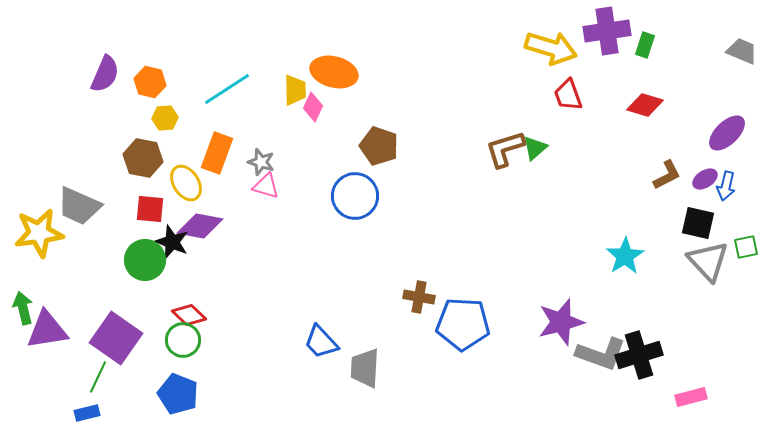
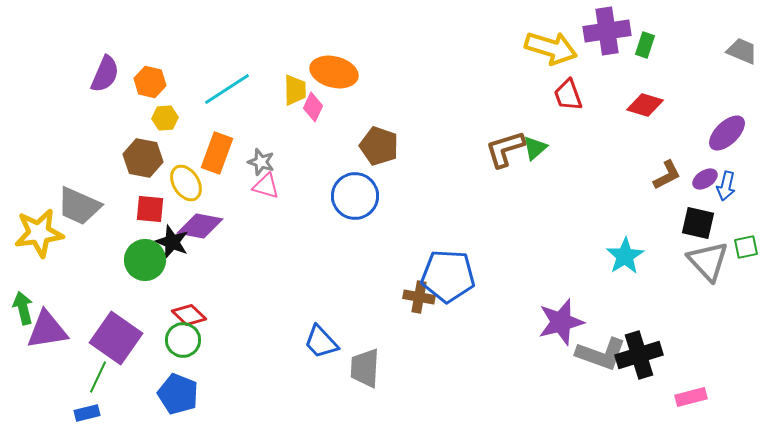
blue pentagon at (463, 324): moved 15 px left, 48 px up
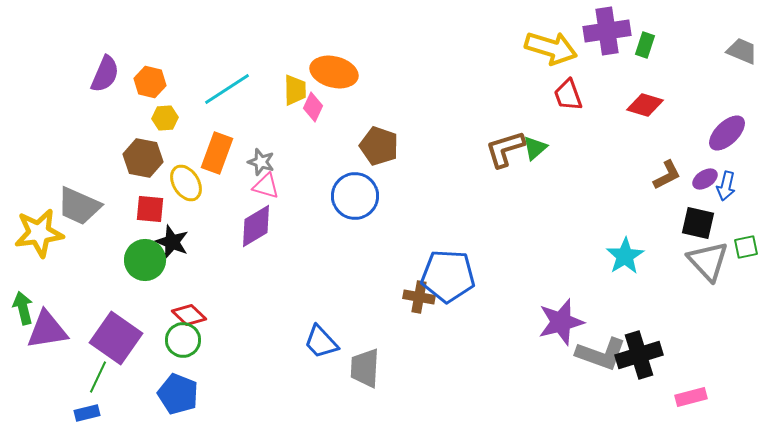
purple diamond at (200, 226): moved 56 px right; rotated 42 degrees counterclockwise
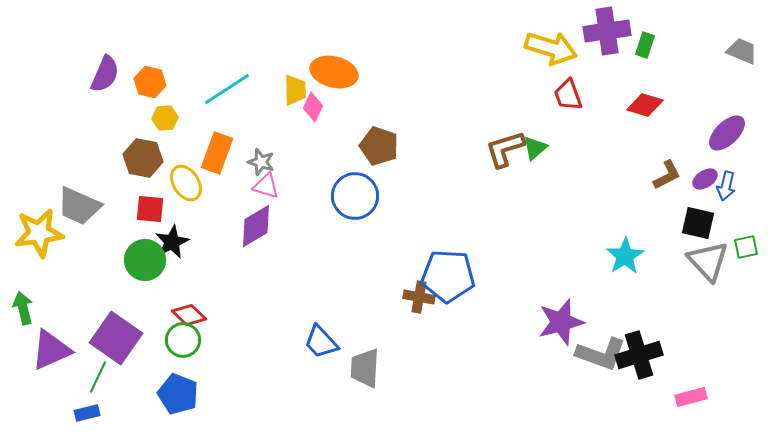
black star at (172, 242): rotated 24 degrees clockwise
purple triangle at (47, 330): moved 4 px right, 20 px down; rotated 15 degrees counterclockwise
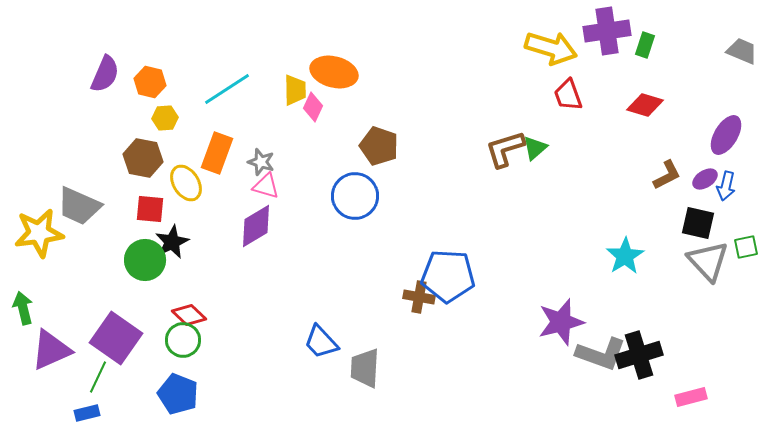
purple ellipse at (727, 133): moved 1 px left, 2 px down; rotated 15 degrees counterclockwise
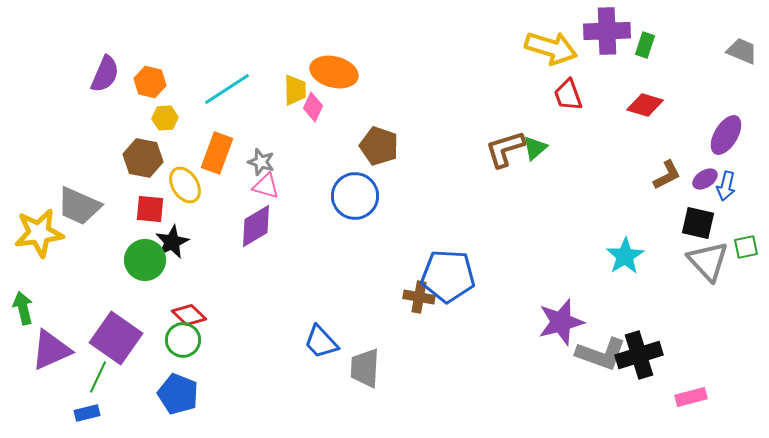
purple cross at (607, 31): rotated 6 degrees clockwise
yellow ellipse at (186, 183): moved 1 px left, 2 px down
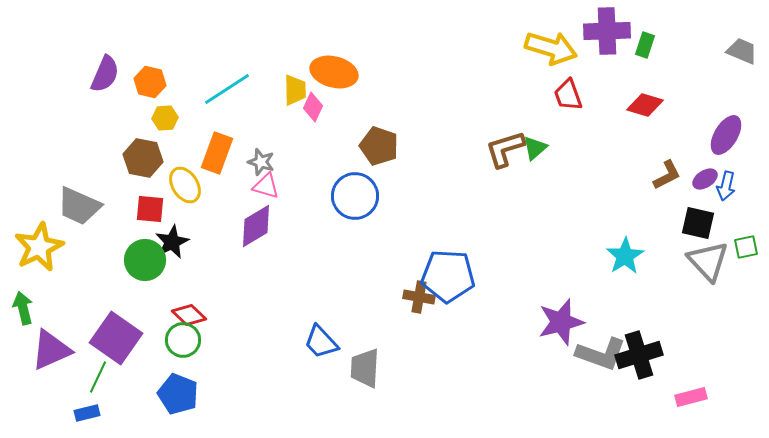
yellow star at (39, 233): moved 14 px down; rotated 18 degrees counterclockwise
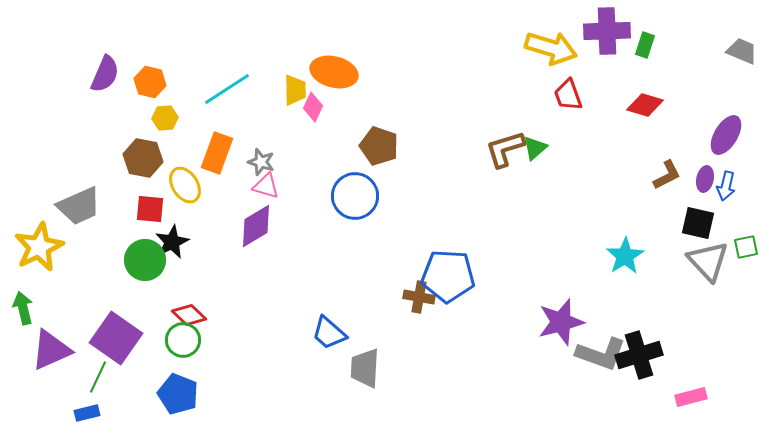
purple ellipse at (705, 179): rotated 45 degrees counterclockwise
gray trapezoid at (79, 206): rotated 48 degrees counterclockwise
blue trapezoid at (321, 342): moved 8 px right, 9 px up; rotated 6 degrees counterclockwise
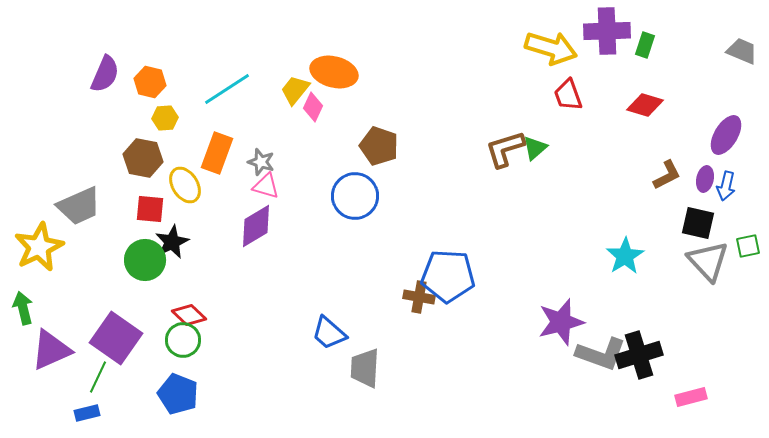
yellow trapezoid at (295, 90): rotated 140 degrees counterclockwise
green square at (746, 247): moved 2 px right, 1 px up
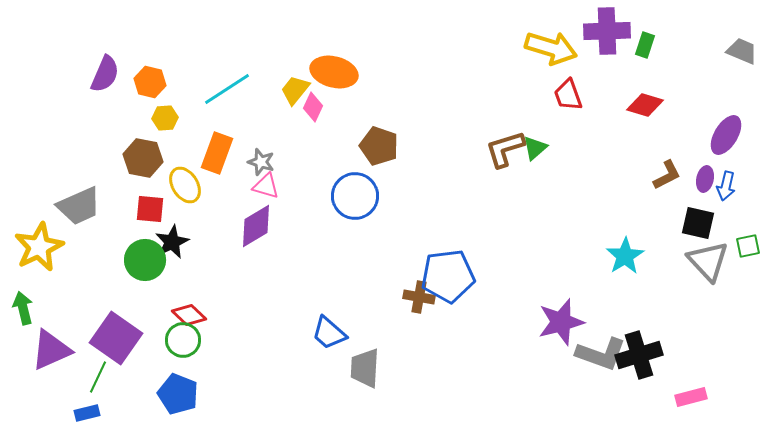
blue pentagon at (448, 276): rotated 10 degrees counterclockwise
